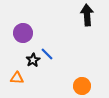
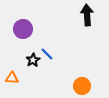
purple circle: moved 4 px up
orange triangle: moved 5 px left
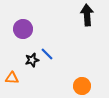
black star: moved 1 px left; rotated 16 degrees clockwise
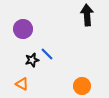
orange triangle: moved 10 px right, 6 px down; rotated 24 degrees clockwise
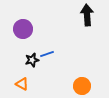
blue line: rotated 64 degrees counterclockwise
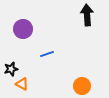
black star: moved 21 px left, 9 px down
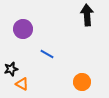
blue line: rotated 48 degrees clockwise
orange circle: moved 4 px up
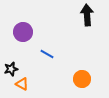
purple circle: moved 3 px down
orange circle: moved 3 px up
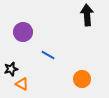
blue line: moved 1 px right, 1 px down
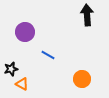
purple circle: moved 2 px right
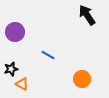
black arrow: rotated 30 degrees counterclockwise
purple circle: moved 10 px left
